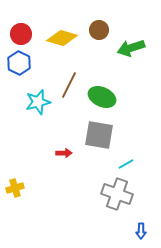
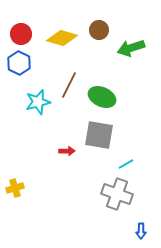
red arrow: moved 3 px right, 2 px up
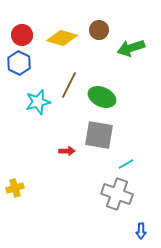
red circle: moved 1 px right, 1 px down
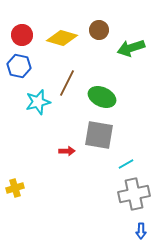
blue hexagon: moved 3 px down; rotated 15 degrees counterclockwise
brown line: moved 2 px left, 2 px up
gray cross: moved 17 px right; rotated 32 degrees counterclockwise
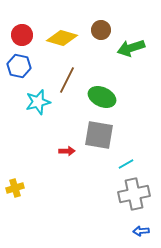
brown circle: moved 2 px right
brown line: moved 3 px up
blue arrow: rotated 84 degrees clockwise
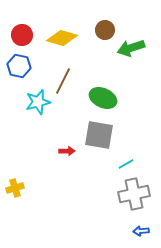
brown circle: moved 4 px right
brown line: moved 4 px left, 1 px down
green ellipse: moved 1 px right, 1 px down
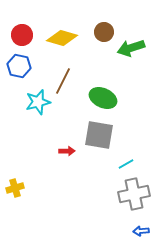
brown circle: moved 1 px left, 2 px down
